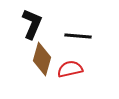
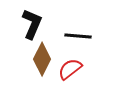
brown diamond: rotated 12 degrees clockwise
red semicircle: rotated 25 degrees counterclockwise
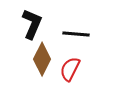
black line: moved 2 px left, 2 px up
red semicircle: rotated 25 degrees counterclockwise
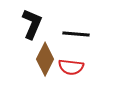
brown diamond: moved 3 px right
red semicircle: moved 1 px right, 2 px up; rotated 110 degrees counterclockwise
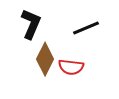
black L-shape: moved 1 px left
black line: moved 10 px right, 6 px up; rotated 28 degrees counterclockwise
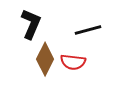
black line: moved 2 px right, 2 px down; rotated 8 degrees clockwise
red semicircle: moved 2 px right, 5 px up
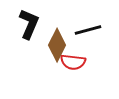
black L-shape: moved 2 px left
brown diamond: moved 12 px right, 14 px up
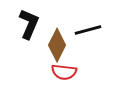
red semicircle: moved 9 px left, 10 px down
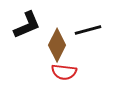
black L-shape: moved 2 px left, 1 px down; rotated 44 degrees clockwise
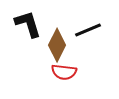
black L-shape: moved 1 px right, 1 px up; rotated 84 degrees counterclockwise
black line: rotated 8 degrees counterclockwise
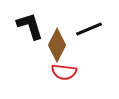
black L-shape: moved 2 px right, 2 px down
black line: moved 1 px right, 1 px up
